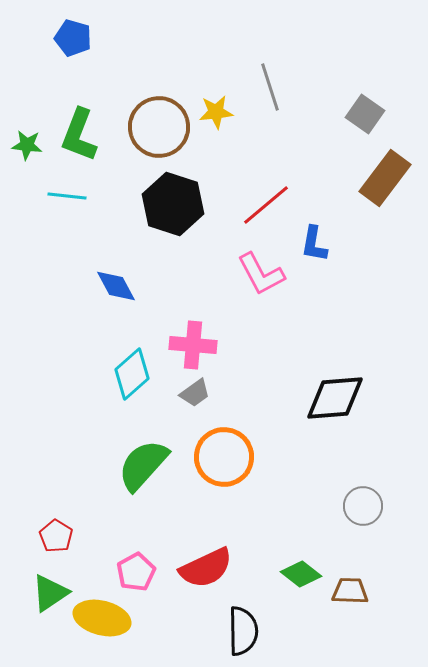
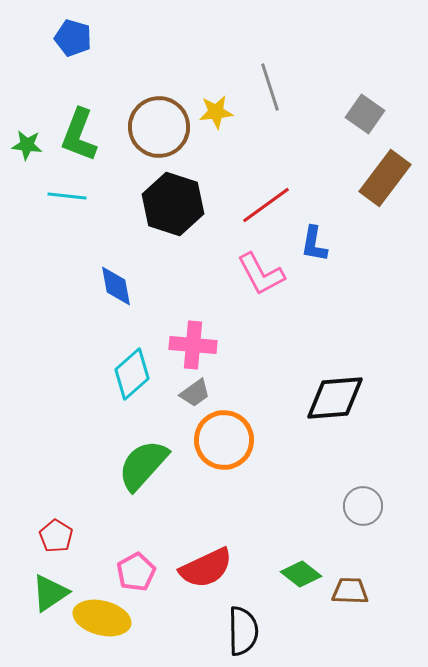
red line: rotated 4 degrees clockwise
blue diamond: rotated 18 degrees clockwise
orange circle: moved 17 px up
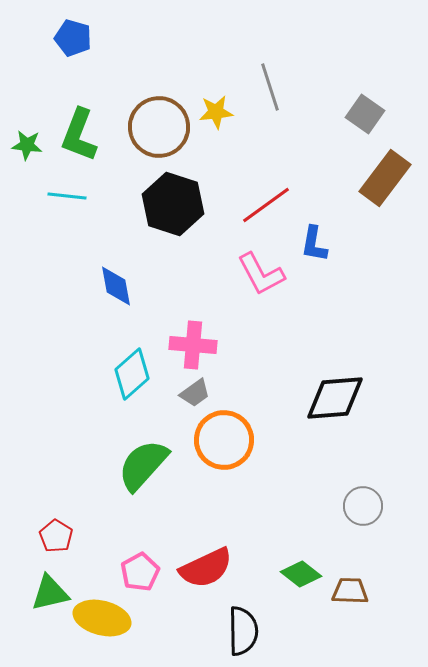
pink pentagon: moved 4 px right
green triangle: rotated 21 degrees clockwise
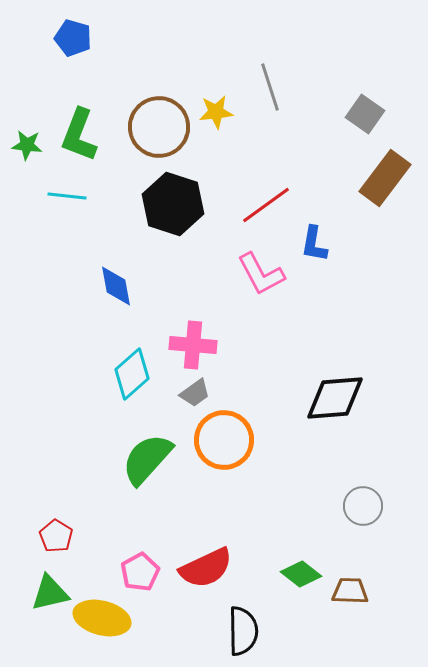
green semicircle: moved 4 px right, 6 px up
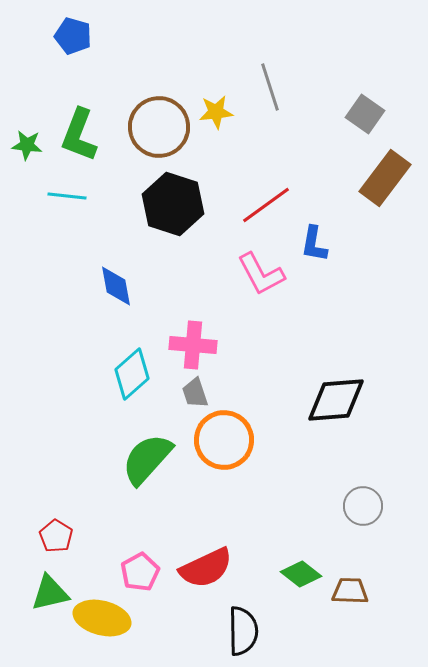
blue pentagon: moved 2 px up
gray trapezoid: rotated 108 degrees clockwise
black diamond: moved 1 px right, 2 px down
